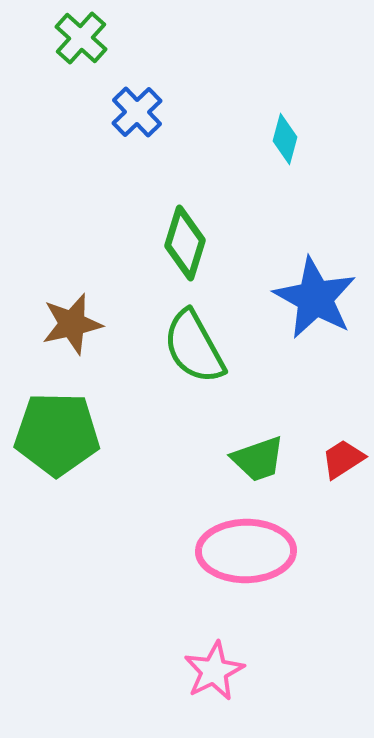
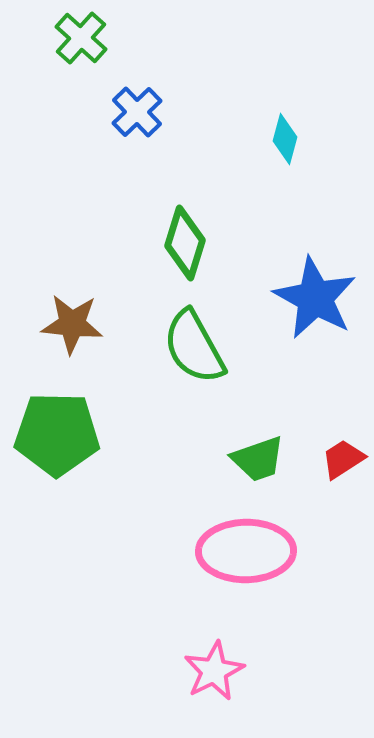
brown star: rotated 18 degrees clockwise
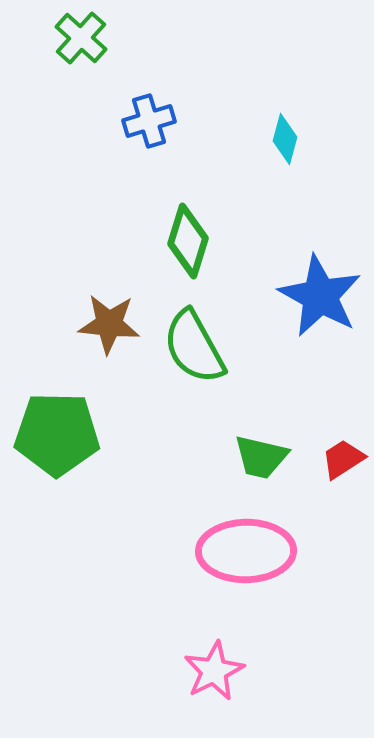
blue cross: moved 12 px right, 9 px down; rotated 27 degrees clockwise
green diamond: moved 3 px right, 2 px up
blue star: moved 5 px right, 2 px up
brown star: moved 37 px right
green trapezoid: moved 3 px right, 2 px up; rotated 32 degrees clockwise
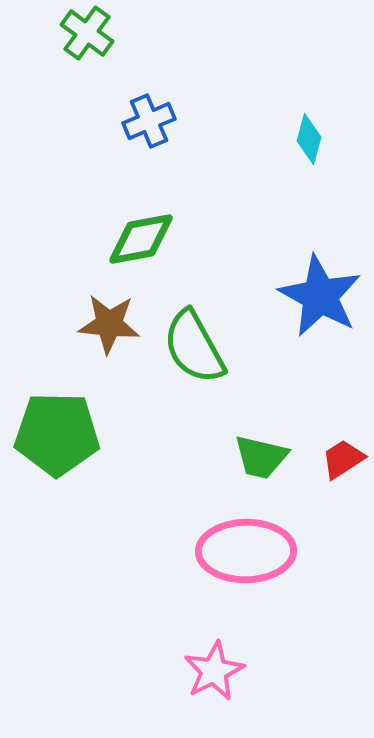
green cross: moved 6 px right, 5 px up; rotated 6 degrees counterclockwise
blue cross: rotated 6 degrees counterclockwise
cyan diamond: moved 24 px right
green diamond: moved 47 px left, 2 px up; rotated 62 degrees clockwise
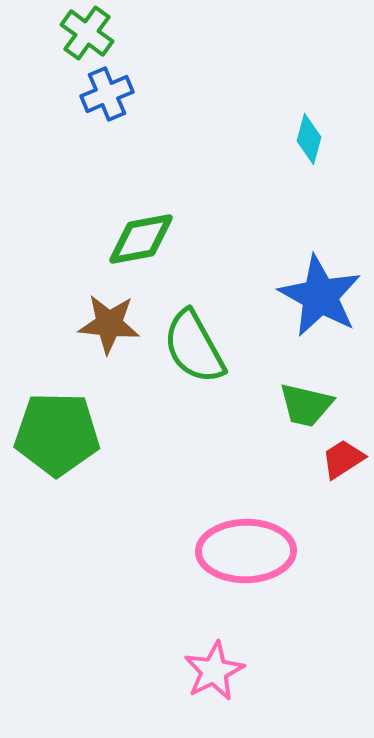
blue cross: moved 42 px left, 27 px up
green trapezoid: moved 45 px right, 52 px up
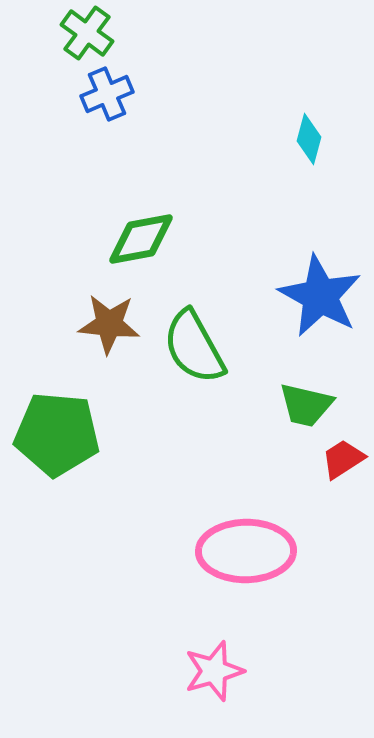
green pentagon: rotated 4 degrees clockwise
pink star: rotated 10 degrees clockwise
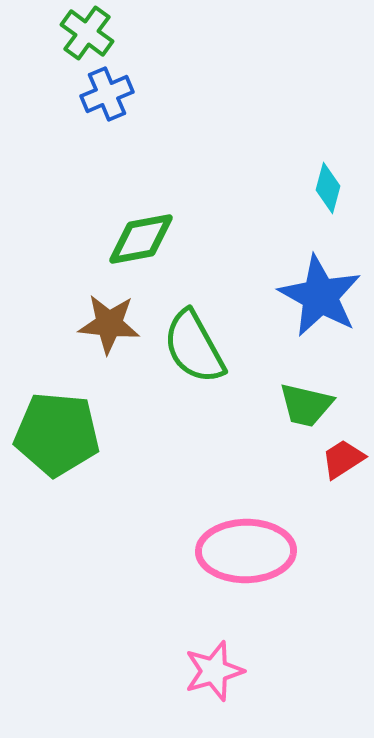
cyan diamond: moved 19 px right, 49 px down
